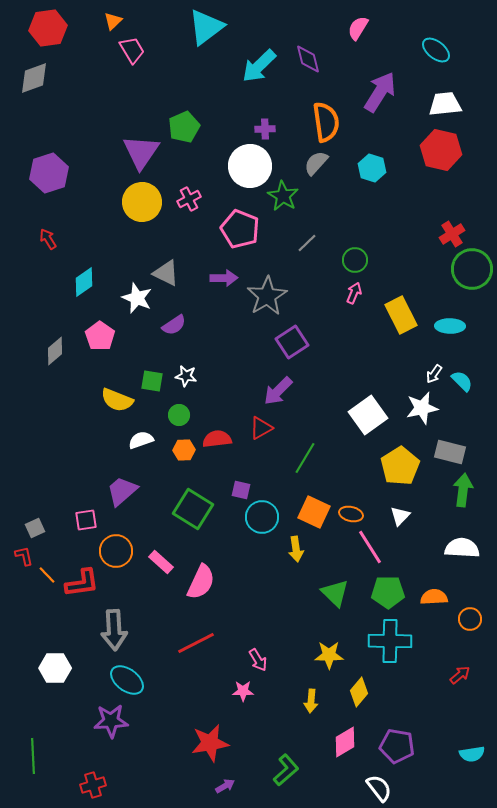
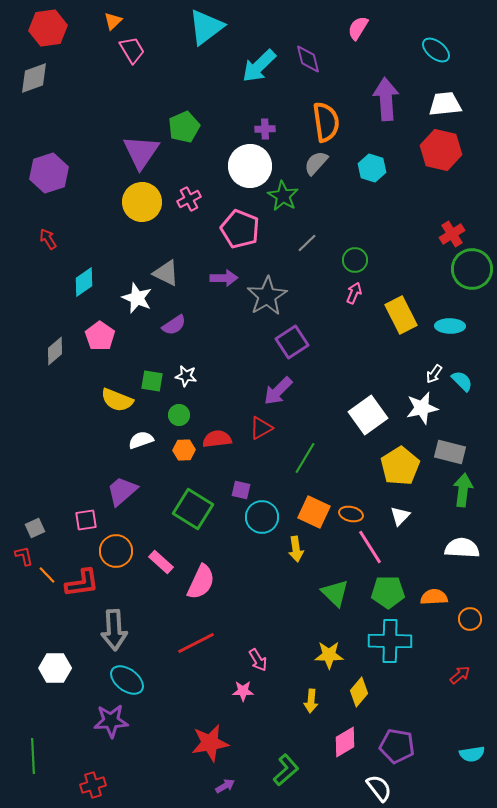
purple arrow at (380, 92): moved 6 px right, 7 px down; rotated 36 degrees counterclockwise
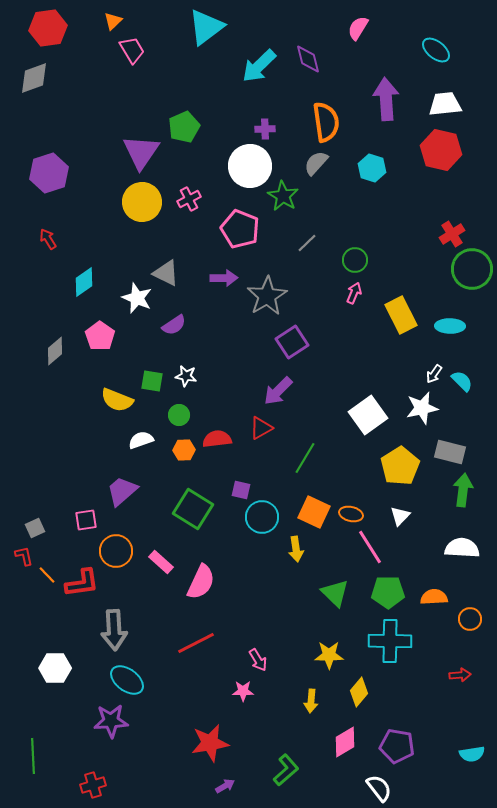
red arrow at (460, 675): rotated 35 degrees clockwise
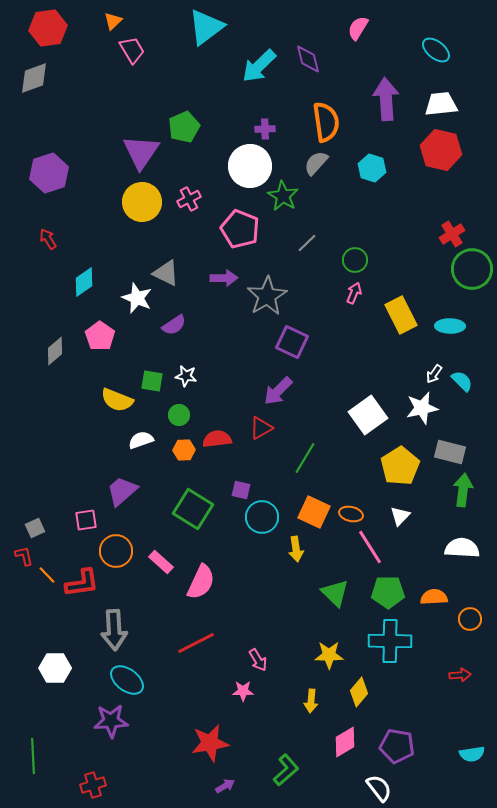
white trapezoid at (445, 104): moved 4 px left
purple square at (292, 342): rotated 32 degrees counterclockwise
